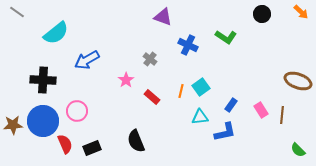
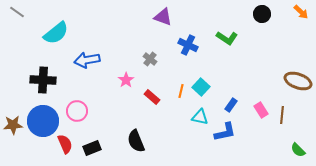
green L-shape: moved 1 px right, 1 px down
blue arrow: rotated 20 degrees clockwise
cyan square: rotated 12 degrees counterclockwise
cyan triangle: rotated 18 degrees clockwise
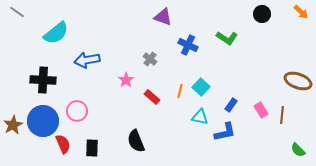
orange line: moved 1 px left
brown star: rotated 24 degrees counterclockwise
red semicircle: moved 2 px left
black rectangle: rotated 66 degrees counterclockwise
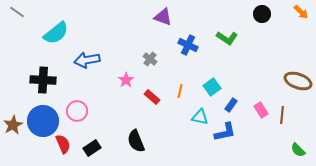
cyan square: moved 11 px right; rotated 12 degrees clockwise
black rectangle: rotated 54 degrees clockwise
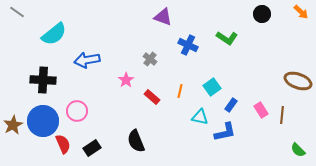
cyan semicircle: moved 2 px left, 1 px down
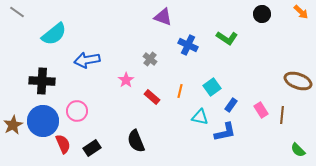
black cross: moved 1 px left, 1 px down
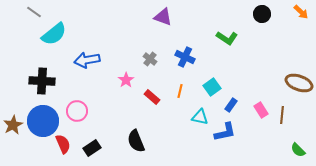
gray line: moved 17 px right
blue cross: moved 3 px left, 12 px down
brown ellipse: moved 1 px right, 2 px down
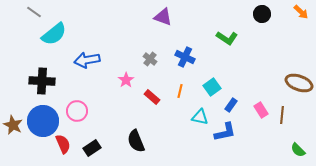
brown star: rotated 18 degrees counterclockwise
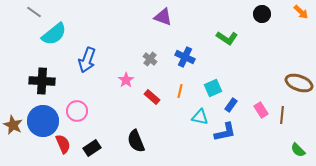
blue arrow: rotated 60 degrees counterclockwise
cyan square: moved 1 px right, 1 px down; rotated 12 degrees clockwise
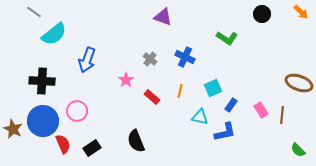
brown star: moved 4 px down
